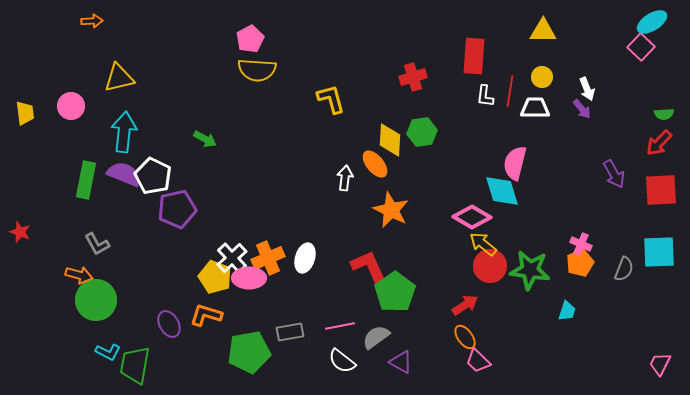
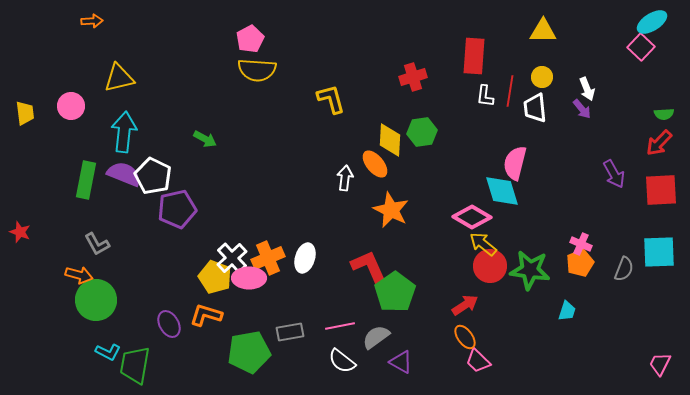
white trapezoid at (535, 108): rotated 96 degrees counterclockwise
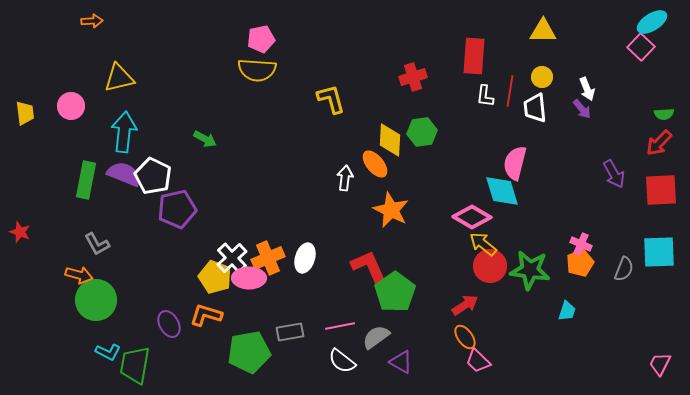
pink pentagon at (250, 39): moved 11 px right; rotated 16 degrees clockwise
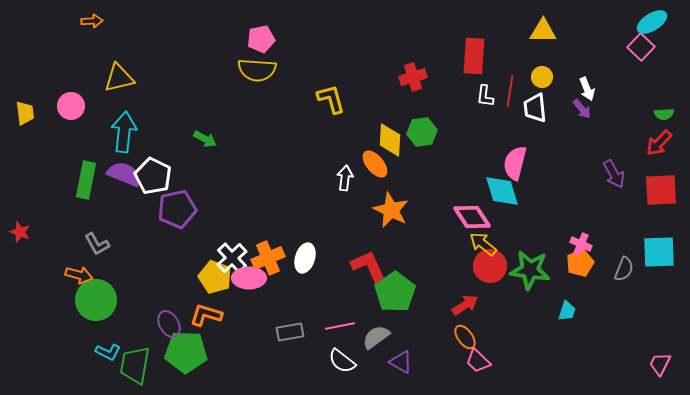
pink diamond at (472, 217): rotated 27 degrees clockwise
green pentagon at (249, 352): moved 63 px left; rotated 12 degrees clockwise
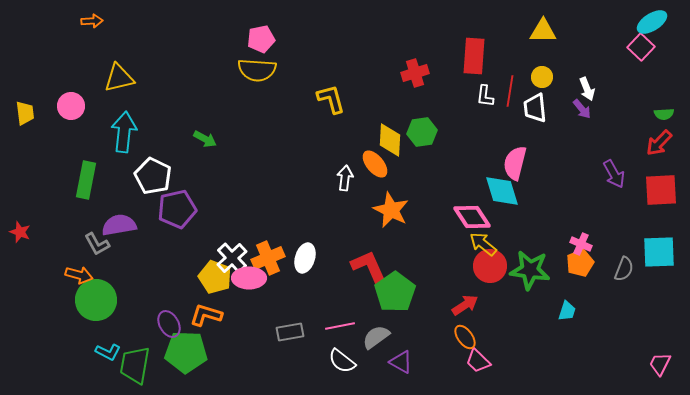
red cross at (413, 77): moved 2 px right, 4 px up
purple semicircle at (124, 174): moved 5 px left, 51 px down; rotated 32 degrees counterclockwise
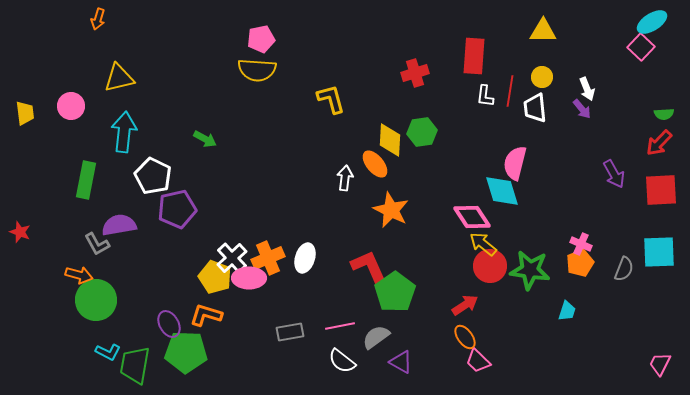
orange arrow at (92, 21): moved 6 px right, 2 px up; rotated 110 degrees clockwise
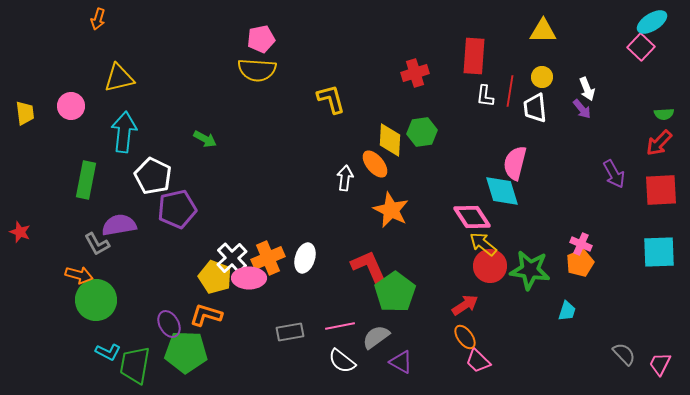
gray semicircle at (624, 269): moved 85 px down; rotated 65 degrees counterclockwise
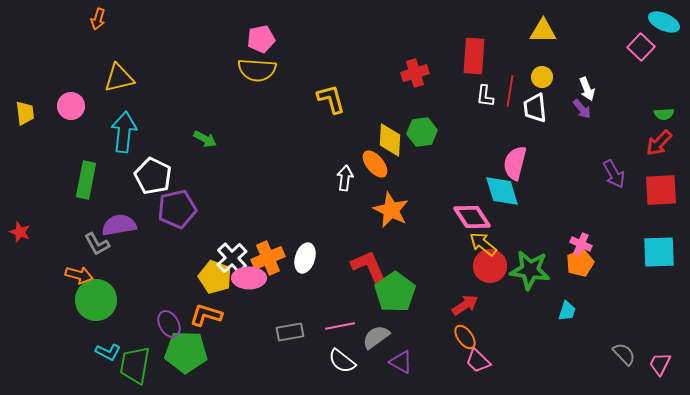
cyan ellipse at (652, 22): moved 12 px right; rotated 56 degrees clockwise
